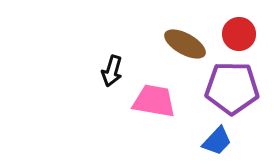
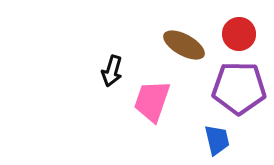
brown ellipse: moved 1 px left, 1 px down
purple pentagon: moved 7 px right
pink trapezoid: moved 2 px left; rotated 81 degrees counterclockwise
blue trapezoid: moved 1 px up; rotated 56 degrees counterclockwise
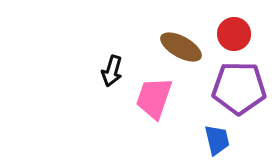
red circle: moved 5 px left
brown ellipse: moved 3 px left, 2 px down
pink trapezoid: moved 2 px right, 3 px up
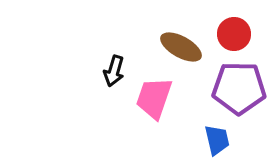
black arrow: moved 2 px right
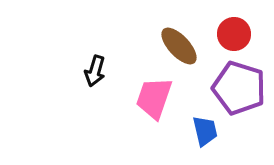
brown ellipse: moved 2 px left, 1 px up; rotated 18 degrees clockwise
black arrow: moved 19 px left
purple pentagon: rotated 16 degrees clockwise
blue trapezoid: moved 12 px left, 9 px up
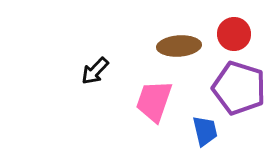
brown ellipse: rotated 51 degrees counterclockwise
black arrow: rotated 28 degrees clockwise
pink trapezoid: moved 3 px down
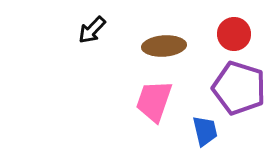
brown ellipse: moved 15 px left
black arrow: moved 3 px left, 41 px up
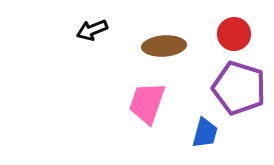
black arrow: rotated 24 degrees clockwise
pink trapezoid: moved 7 px left, 2 px down
blue trapezoid: moved 2 px down; rotated 28 degrees clockwise
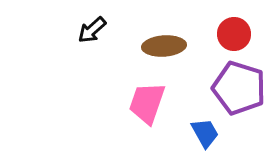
black arrow: rotated 20 degrees counterclockwise
blue trapezoid: rotated 44 degrees counterclockwise
